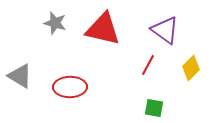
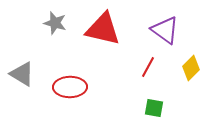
red line: moved 2 px down
gray triangle: moved 2 px right, 2 px up
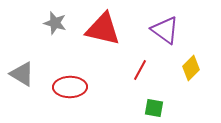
red line: moved 8 px left, 3 px down
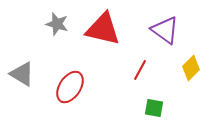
gray star: moved 2 px right, 1 px down
red ellipse: rotated 56 degrees counterclockwise
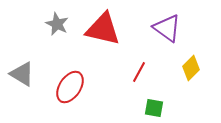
gray star: rotated 10 degrees clockwise
purple triangle: moved 2 px right, 2 px up
red line: moved 1 px left, 2 px down
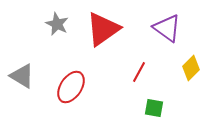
red triangle: rotated 48 degrees counterclockwise
gray triangle: moved 2 px down
red ellipse: moved 1 px right
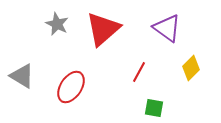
red triangle: rotated 6 degrees counterclockwise
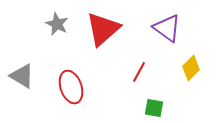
red ellipse: rotated 52 degrees counterclockwise
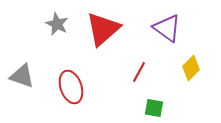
gray triangle: rotated 12 degrees counterclockwise
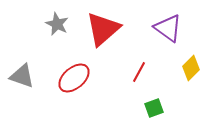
purple triangle: moved 1 px right
red ellipse: moved 3 px right, 9 px up; rotated 68 degrees clockwise
green square: rotated 30 degrees counterclockwise
